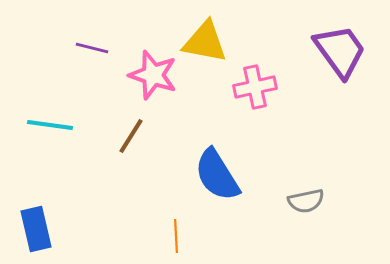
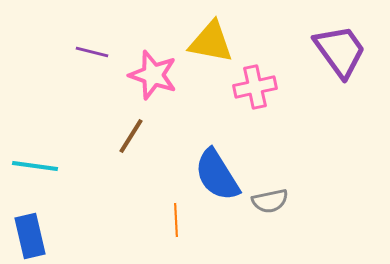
yellow triangle: moved 6 px right
purple line: moved 4 px down
cyan line: moved 15 px left, 41 px down
gray semicircle: moved 36 px left
blue rectangle: moved 6 px left, 7 px down
orange line: moved 16 px up
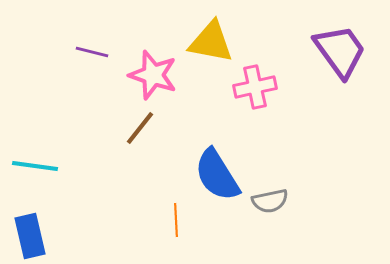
brown line: moved 9 px right, 8 px up; rotated 6 degrees clockwise
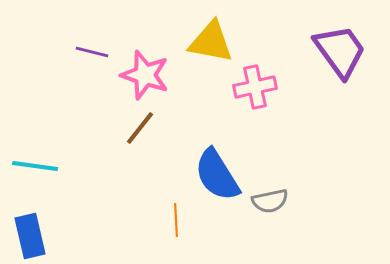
pink star: moved 8 px left
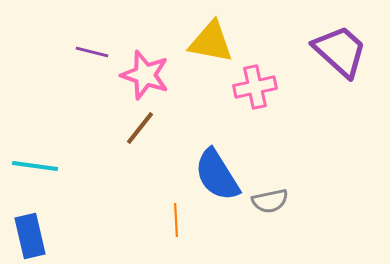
purple trapezoid: rotated 12 degrees counterclockwise
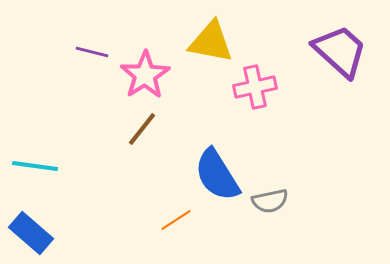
pink star: rotated 21 degrees clockwise
brown line: moved 2 px right, 1 px down
orange line: rotated 60 degrees clockwise
blue rectangle: moved 1 px right, 3 px up; rotated 36 degrees counterclockwise
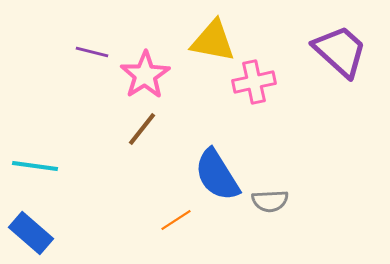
yellow triangle: moved 2 px right, 1 px up
pink cross: moved 1 px left, 5 px up
gray semicircle: rotated 9 degrees clockwise
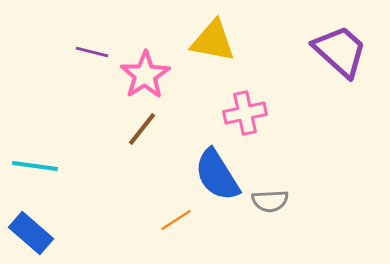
pink cross: moved 9 px left, 31 px down
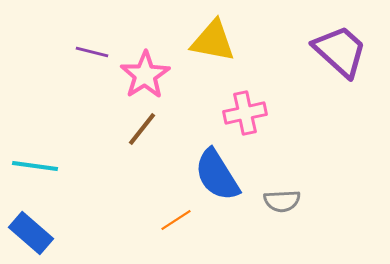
gray semicircle: moved 12 px right
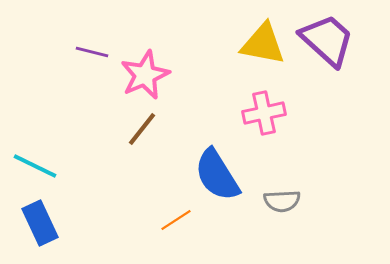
yellow triangle: moved 50 px right, 3 px down
purple trapezoid: moved 13 px left, 11 px up
pink star: rotated 9 degrees clockwise
pink cross: moved 19 px right
cyan line: rotated 18 degrees clockwise
blue rectangle: moved 9 px right, 10 px up; rotated 24 degrees clockwise
